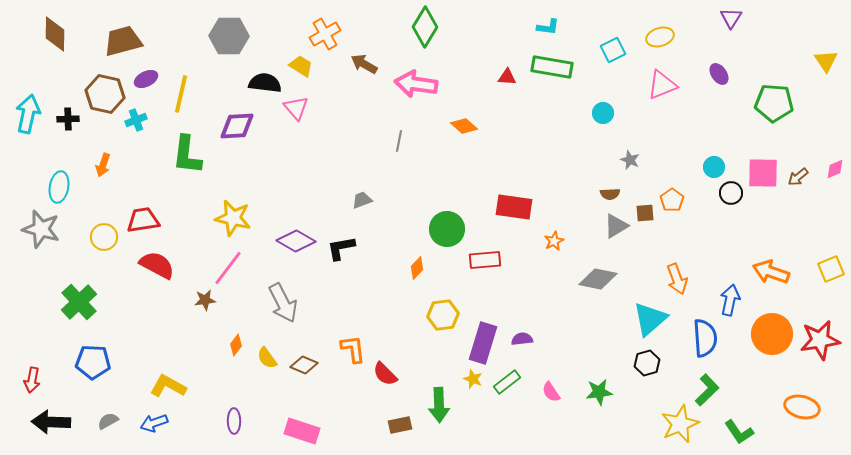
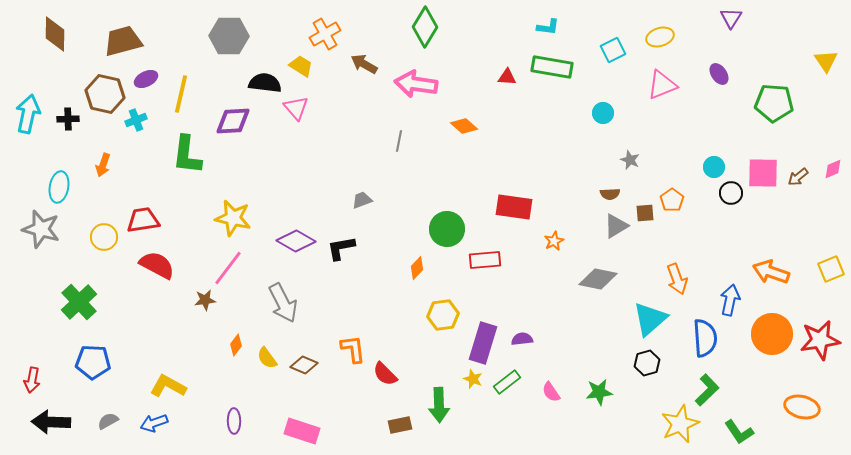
purple diamond at (237, 126): moved 4 px left, 5 px up
pink diamond at (835, 169): moved 2 px left
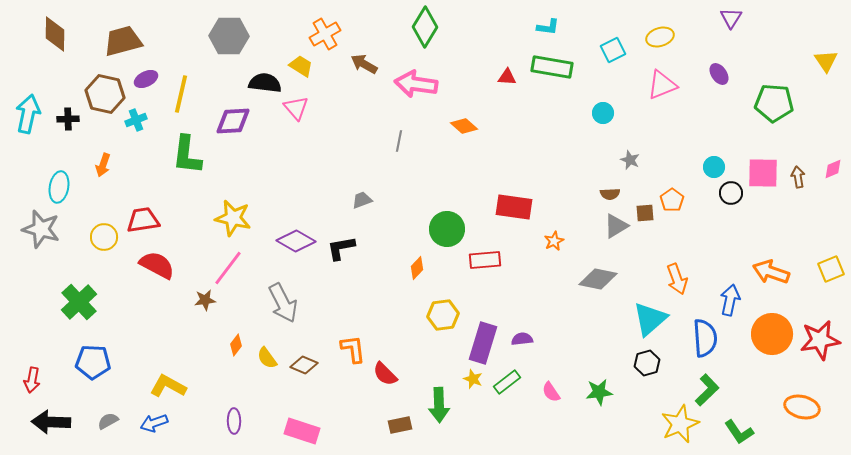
brown arrow at (798, 177): rotated 120 degrees clockwise
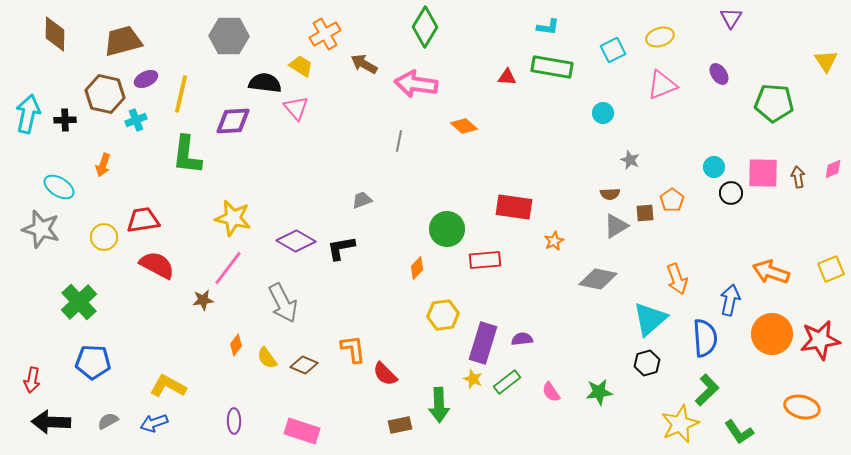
black cross at (68, 119): moved 3 px left, 1 px down
cyan ellipse at (59, 187): rotated 68 degrees counterclockwise
brown star at (205, 300): moved 2 px left
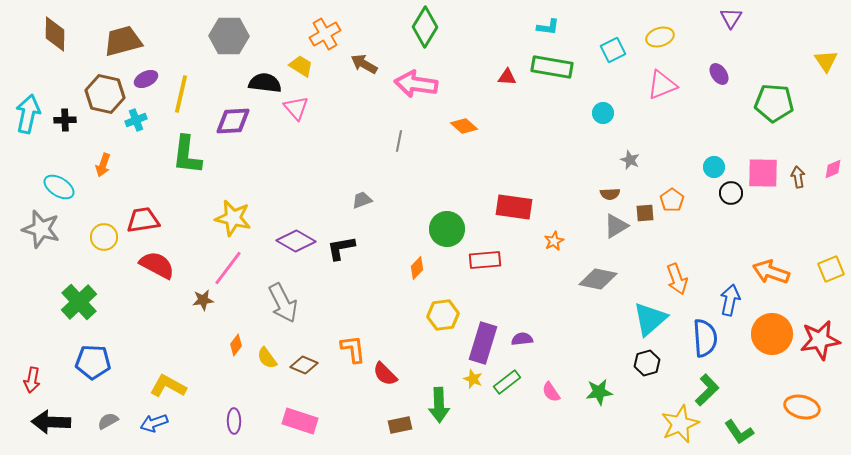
pink rectangle at (302, 431): moved 2 px left, 10 px up
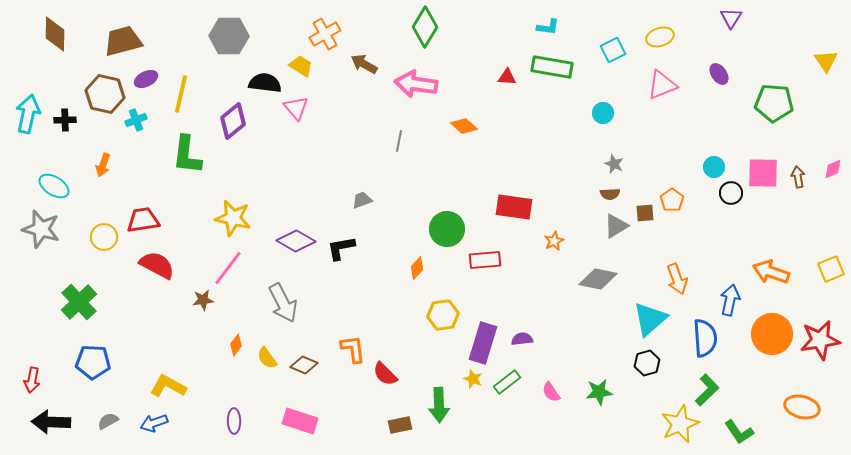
purple diamond at (233, 121): rotated 36 degrees counterclockwise
gray star at (630, 160): moved 16 px left, 4 px down
cyan ellipse at (59, 187): moved 5 px left, 1 px up
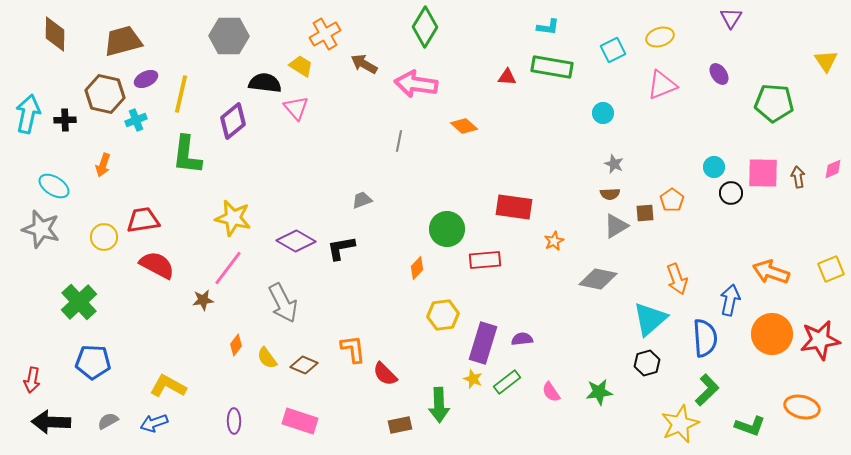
green L-shape at (739, 432): moved 11 px right, 6 px up; rotated 36 degrees counterclockwise
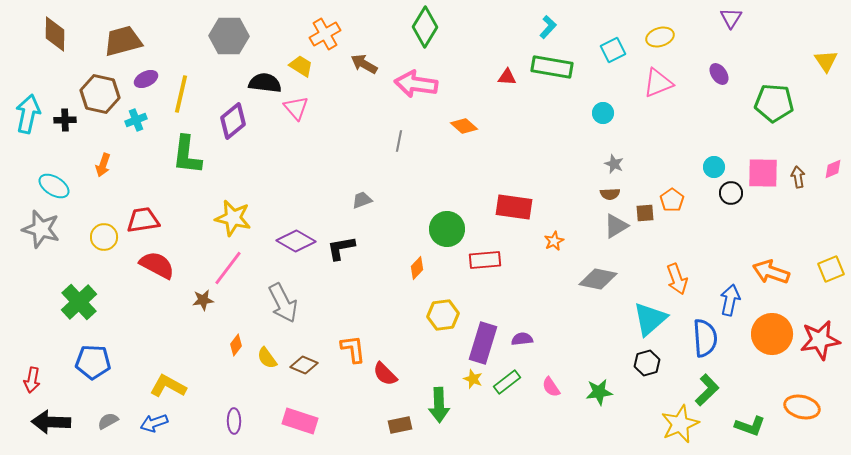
cyan L-shape at (548, 27): rotated 55 degrees counterclockwise
pink triangle at (662, 85): moved 4 px left, 2 px up
brown hexagon at (105, 94): moved 5 px left
pink semicircle at (551, 392): moved 5 px up
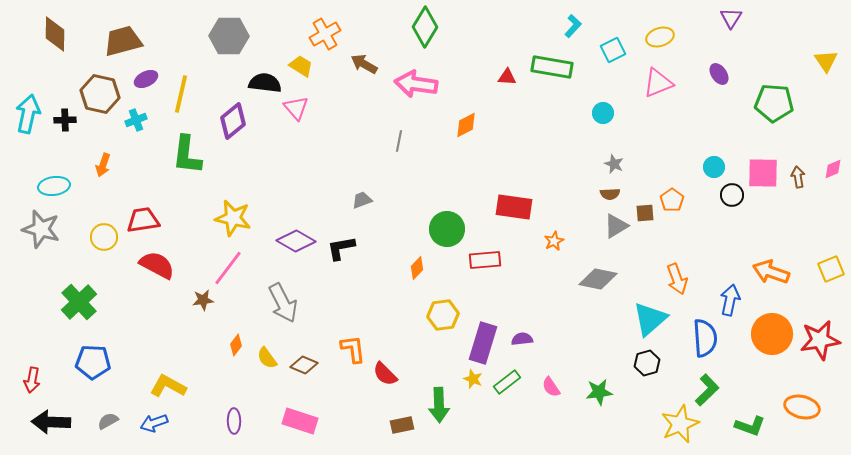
cyan L-shape at (548, 27): moved 25 px right, 1 px up
orange diamond at (464, 126): moved 2 px right, 1 px up; rotated 68 degrees counterclockwise
cyan ellipse at (54, 186): rotated 40 degrees counterclockwise
black circle at (731, 193): moved 1 px right, 2 px down
brown rectangle at (400, 425): moved 2 px right
